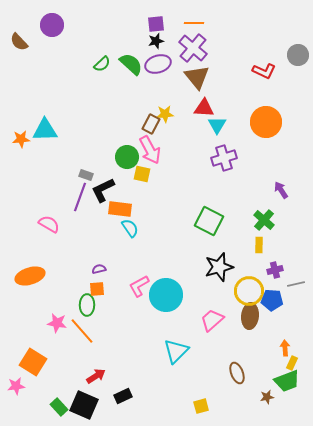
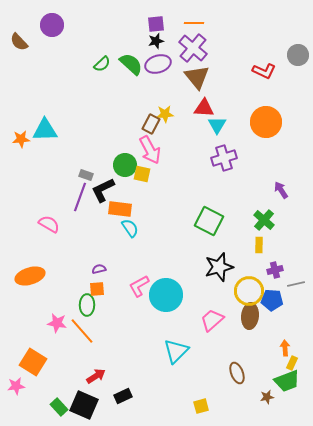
green circle at (127, 157): moved 2 px left, 8 px down
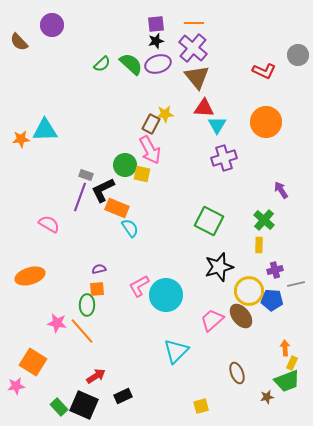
orange rectangle at (120, 209): moved 3 px left, 1 px up; rotated 15 degrees clockwise
brown ellipse at (250, 316): moved 9 px left; rotated 45 degrees counterclockwise
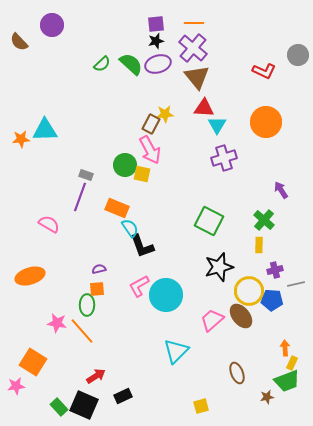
black L-shape at (103, 190): moved 39 px right, 56 px down; rotated 84 degrees counterclockwise
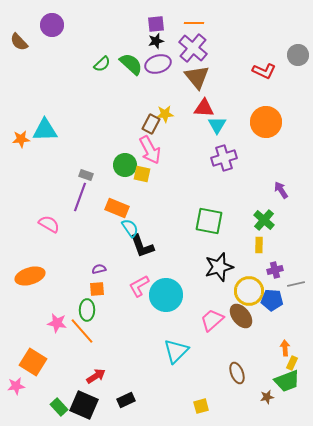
green square at (209, 221): rotated 16 degrees counterclockwise
green ellipse at (87, 305): moved 5 px down
black rectangle at (123, 396): moved 3 px right, 4 px down
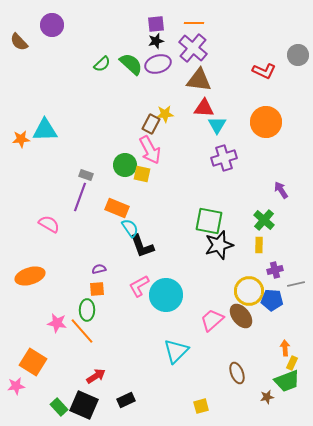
brown triangle at (197, 77): moved 2 px right, 3 px down; rotated 44 degrees counterclockwise
black star at (219, 267): moved 22 px up
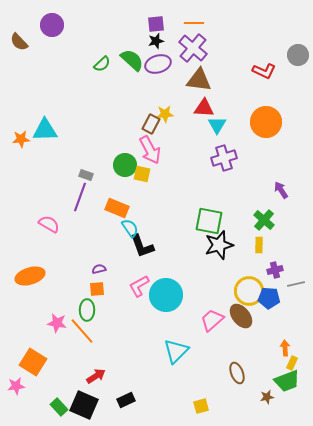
green semicircle at (131, 64): moved 1 px right, 4 px up
blue pentagon at (272, 300): moved 3 px left, 2 px up
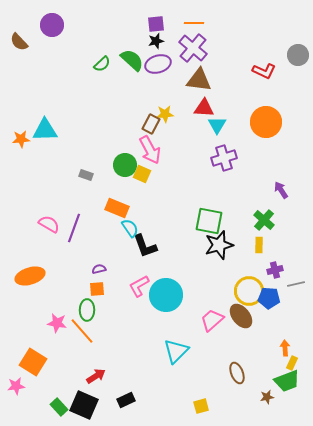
yellow square at (142, 174): rotated 12 degrees clockwise
purple line at (80, 197): moved 6 px left, 31 px down
black L-shape at (142, 246): moved 3 px right
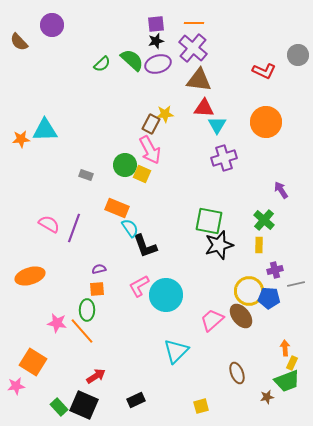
black rectangle at (126, 400): moved 10 px right
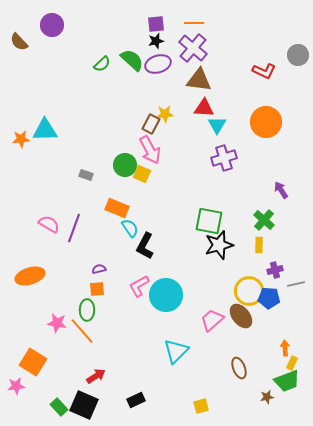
black L-shape at (145, 246): rotated 48 degrees clockwise
brown ellipse at (237, 373): moved 2 px right, 5 px up
